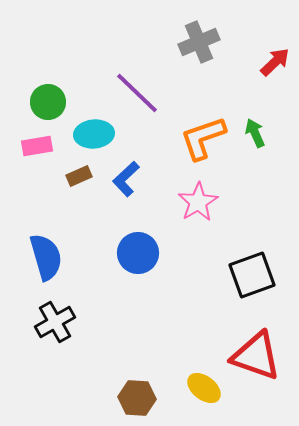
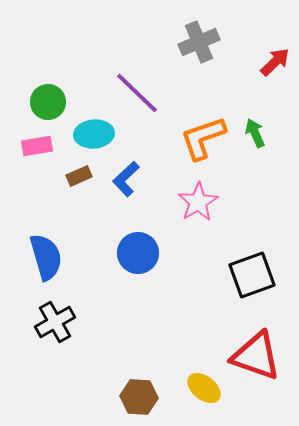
brown hexagon: moved 2 px right, 1 px up
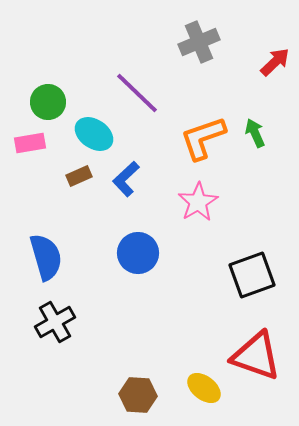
cyan ellipse: rotated 39 degrees clockwise
pink rectangle: moved 7 px left, 3 px up
brown hexagon: moved 1 px left, 2 px up
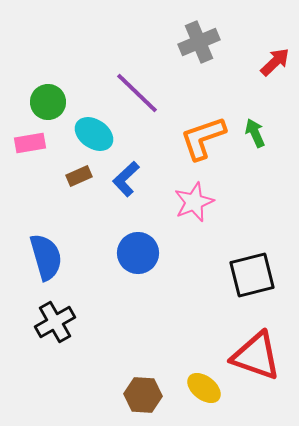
pink star: moved 4 px left; rotated 9 degrees clockwise
black square: rotated 6 degrees clockwise
brown hexagon: moved 5 px right
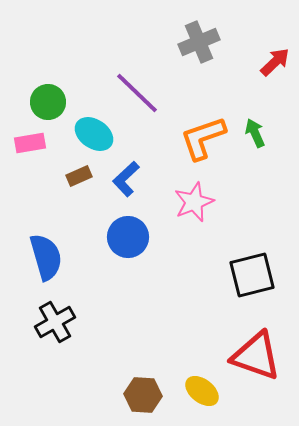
blue circle: moved 10 px left, 16 px up
yellow ellipse: moved 2 px left, 3 px down
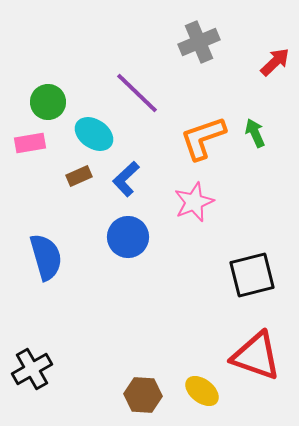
black cross: moved 23 px left, 47 px down
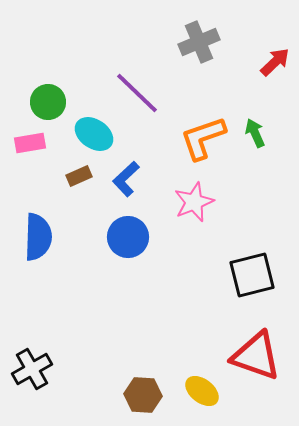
blue semicircle: moved 8 px left, 20 px up; rotated 18 degrees clockwise
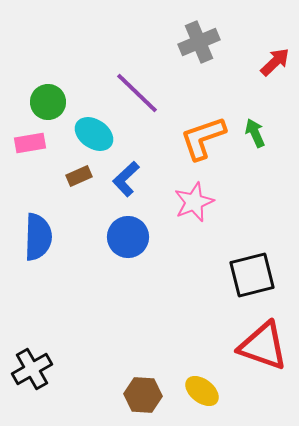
red triangle: moved 7 px right, 10 px up
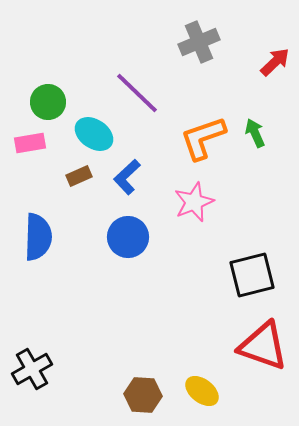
blue L-shape: moved 1 px right, 2 px up
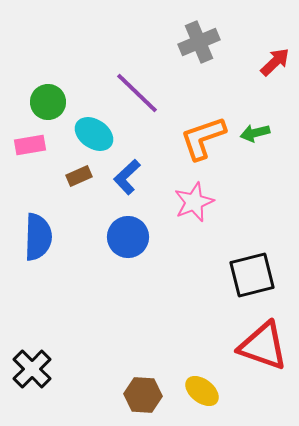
green arrow: rotated 80 degrees counterclockwise
pink rectangle: moved 2 px down
black cross: rotated 15 degrees counterclockwise
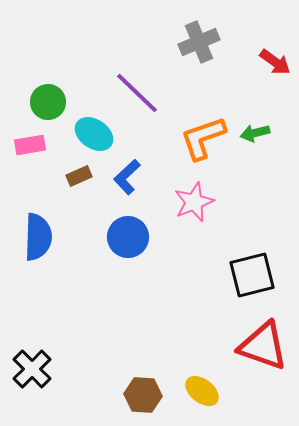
red arrow: rotated 80 degrees clockwise
